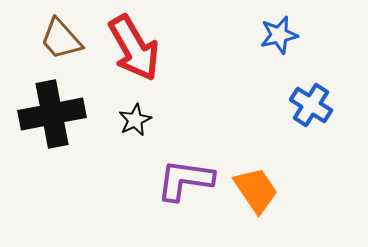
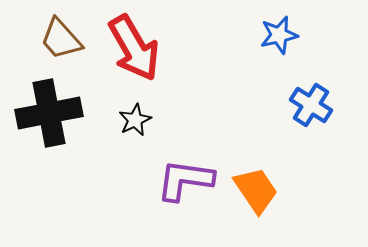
black cross: moved 3 px left, 1 px up
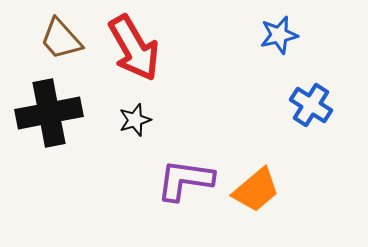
black star: rotated 8 degrees clockwise
orange trapezoid: rotated 84 degrees clockwise
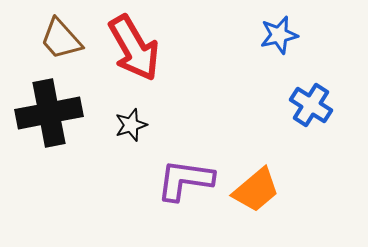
black star: moved 4 px left, 5 px down
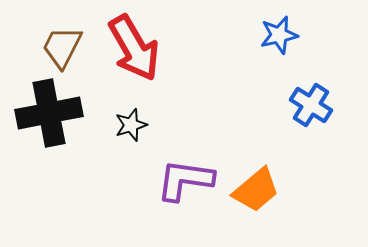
brown trapezoid: moved 1 px right, 8 px down; rotated 69 degrees clockwise
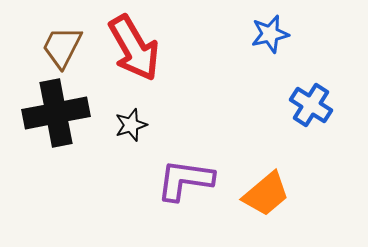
blue star: moved 9 px left, 1 px up
black cross: moved 7 px right
orange trapezoid: moved 10 px right, 4 px down
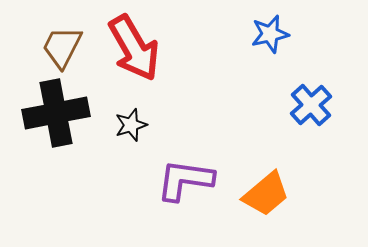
blue cross: rotated 15 degrees clockwise
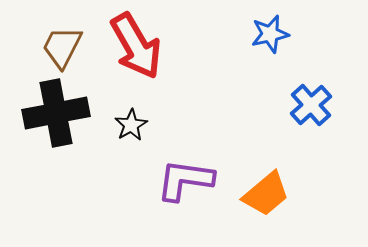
red arrow: moved 2 px right, 2 px up
black star: rotated 12 degrees counterclockwise
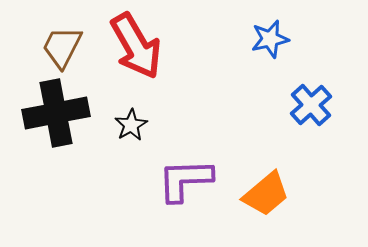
blue star: moved 5 px down
purple L-shape: rotated 10 degrees counterclockwise
